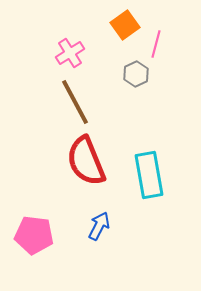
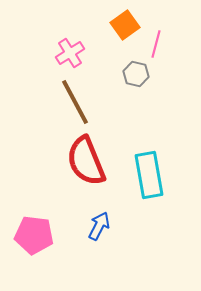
gray hexagon: rotated 20 degrees counterclockwise
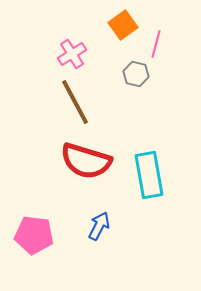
orange square: moved 2 px left
pink cross: moved 2 px right, 1 px down
red semicircle: rotated 51 degrees counterclockwise
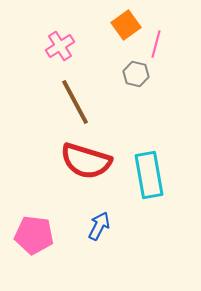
orange square: moved 3 px right
pink cross: moved 12 px left, 8 px up
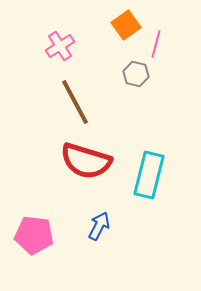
cyan rectangle: rotated 24 degrees clockwise
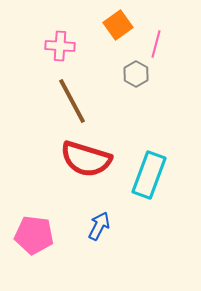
orange square: moved 8 px left
pink cross: rotated 36 degrees clockwise
gray hexagon: rotated 15 degrees clockwise
brown line: moved 3 px left, 1 px up
red semicircle: moved 2 px up
cyan rectangle: rotated 6 degrees clockwise
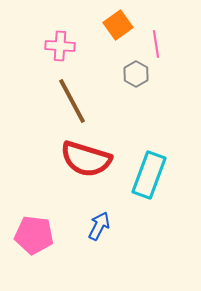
pink line: rotated 24 degrees counterclockwise
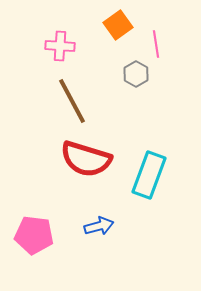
blue arrow: rotated 48 degrees clockwise
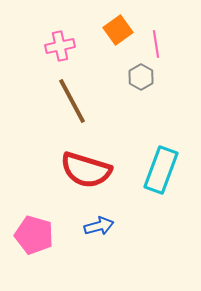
orange square: moved 5 px down
pink cross: rotated 16 degrees counterclockwise
gray hexagon: moved 5 px right, 3 px down
red semicircle: moved 11 px down
cyan rectangle: moved 12 px right, 5 px up
pink pentagon: rotated 9 degrees clockwise
